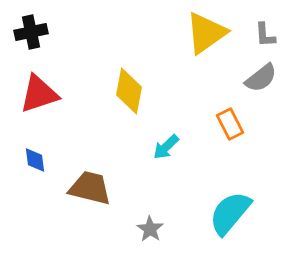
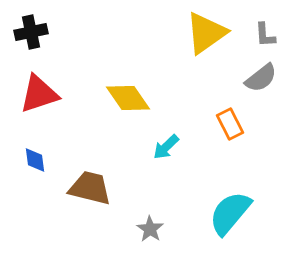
yellow diamond: moved 1 px left, 7 px down; rotated 45 degrees counterclockwise
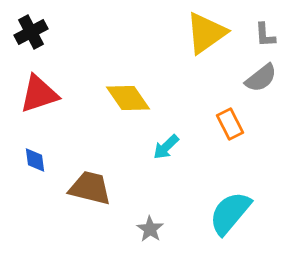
black cross: rotated 16 degrees counterclockwise
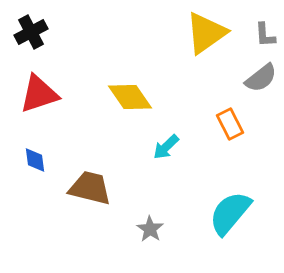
yellow diamond: moved 2 px right, 1 px up
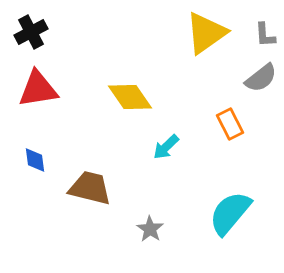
red triangle: moved 1 px left, 5 px up; rotated 9 degrees clockwise
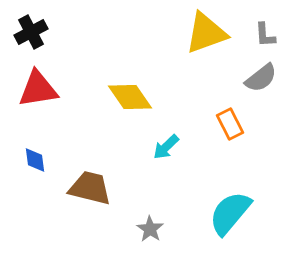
yellow triangle: rotated 15 degrees clockwise
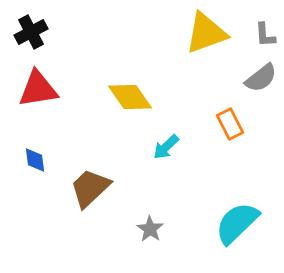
brown trapezoid: rotated 57 degrees counterclockwise
cyan semicircle: moved 7 px right, 10 px down; rotated 6 degrees clockwise
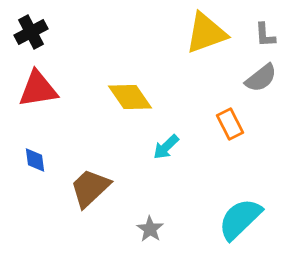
cyan semicircle: moved 3 px right, 4 px up
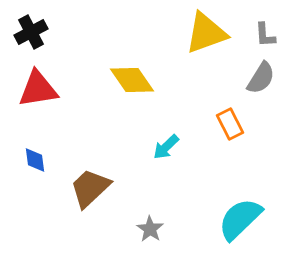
gray semicircle: rotated 20 degrees counterclockwise
yellow diamond: moved 2 px right, 17 px up
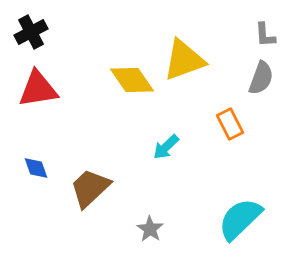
yellow triangle: moved 22 px left, 27 px down
gray semicircle: rotated 12 degrees counterclockwise
blue diamond: moved 1 px right, 8 px down; rotated 12 degrees counterclockwise
